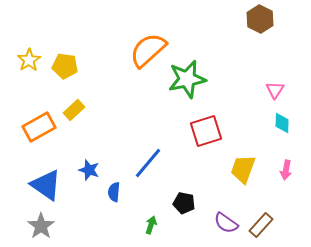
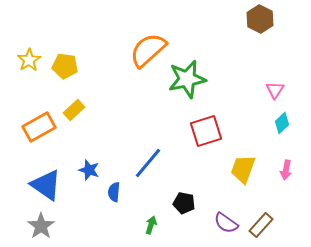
cyan diamond: rotated 45 degrees clockwise
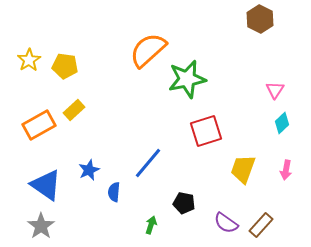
orange rectangle: moved 2 px up
blue star: rotated 30 degrees clockwise
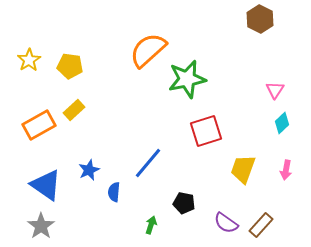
yellow pentagon: moved 5 px right
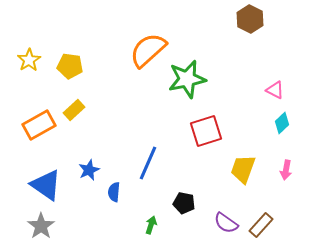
brown hexagon: moved 10 px left
pink triangle: rotated 36 degrees counterclockwise
blue line: rotated 16 degrees counterclockwise
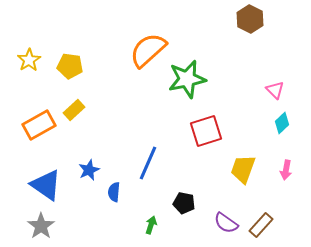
pink triangle: rotated 18 degrees clockwise
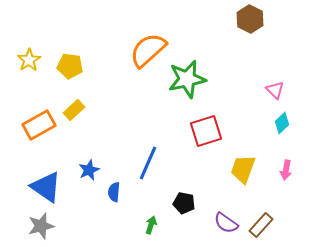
blue triangle: moved 2 px down
gray star: rotated 20 degrees clockwise
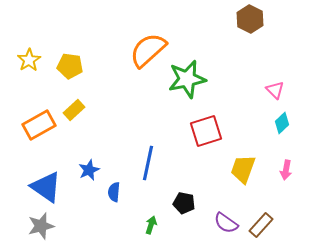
blue line: rotated 12 degrees counterclockwise
